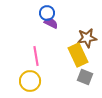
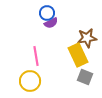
purple semicircle: rotated 128 degrees clockwise
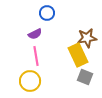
purple semicircle: moved 16 px left, 11 px down
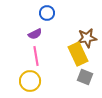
yellow rectangle: moved 1 px up
